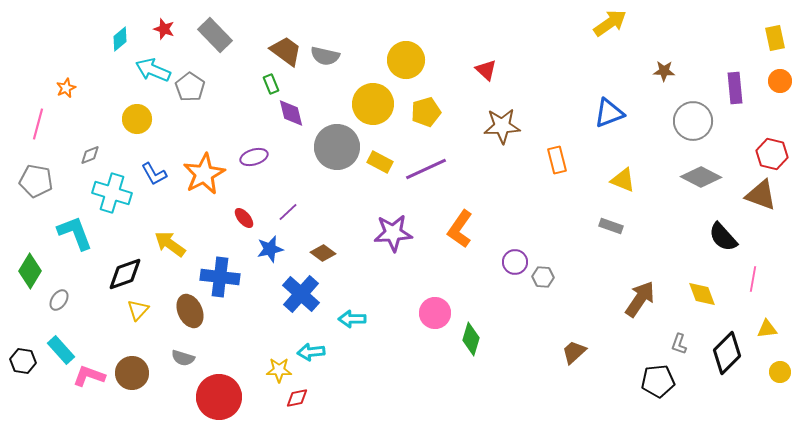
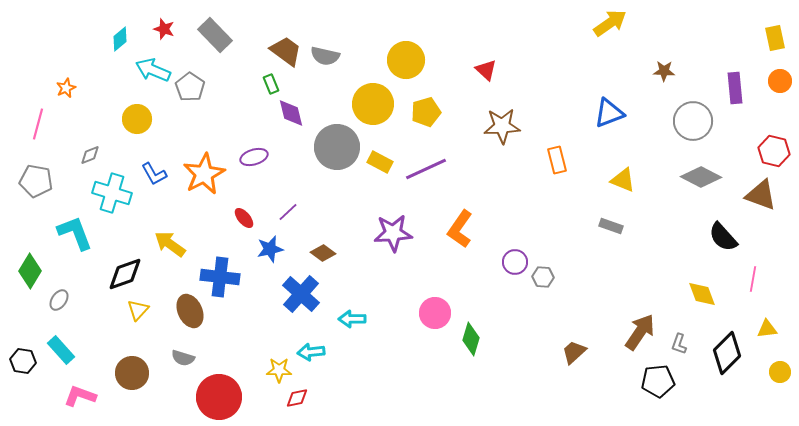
red hexagon at (772, 154): moved 2 px right, 3 px up
brown arrow at (640, 299): moved 33 px down
pink L-shape at (89, 376): moved 9 px left, 20 px down
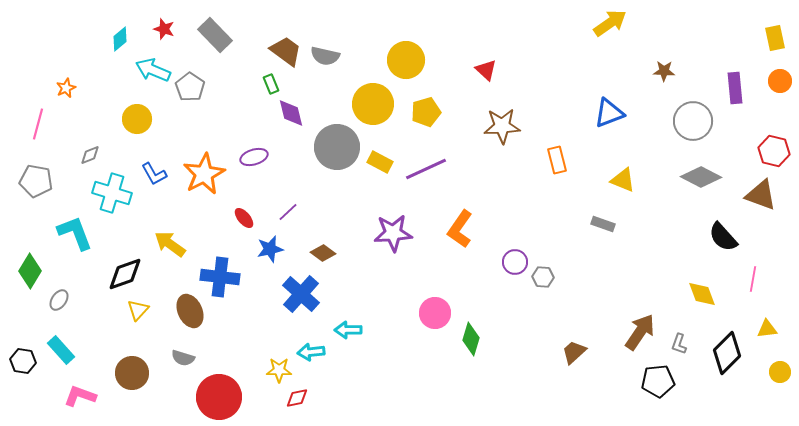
gray rectangle at (611, 226): moved 8 px left, 2 px up
cyan arrow at (352, 319): moved 4 px left, 11 px down
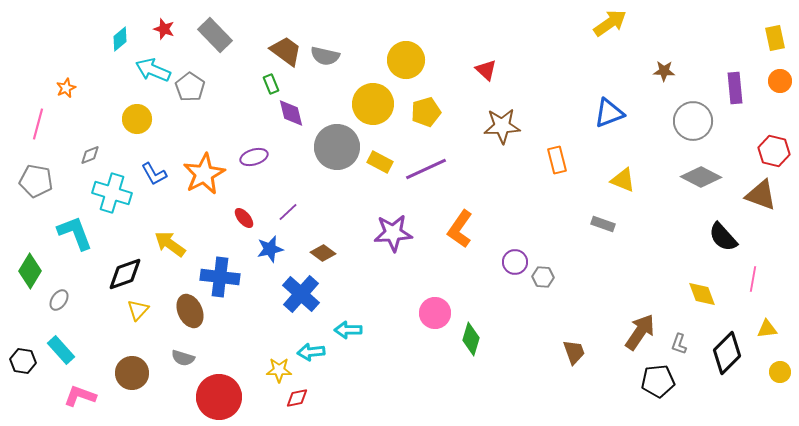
brown trapezoid at (574, 352): rotated 112 degrees clockwise
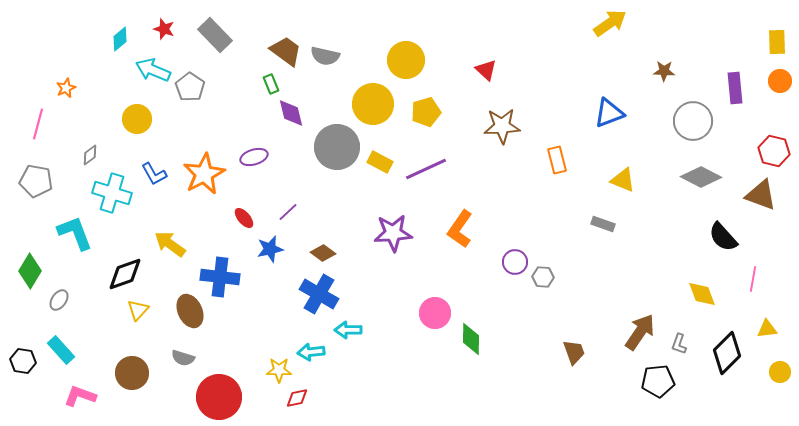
yellow rectangle at (775, 38): moved 2 px right, 4 px down; rotated 10 degrees clockwise
gray diamond at (90, 155): rotated 15 degrees counterclockwise
blue cross at (301, 294): moved 18 px right; rotated 12 degrees counterclockwise
green diamond at (471, 339): rotated 16 degrees counterclockwise
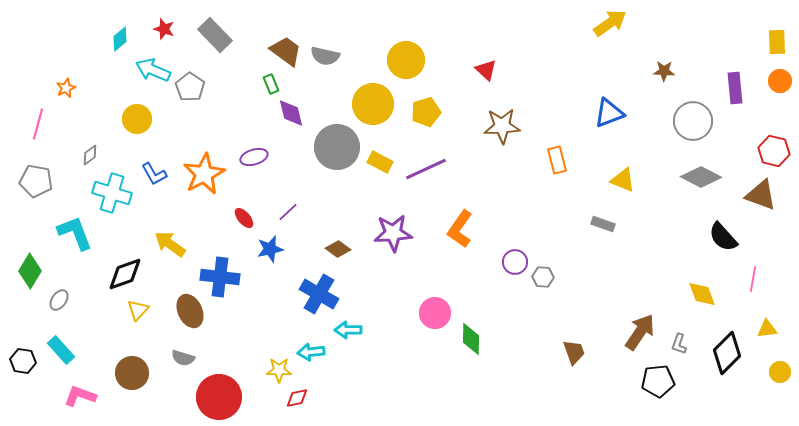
brown diamond at (323, 253): moved 15 px right, 4 px up
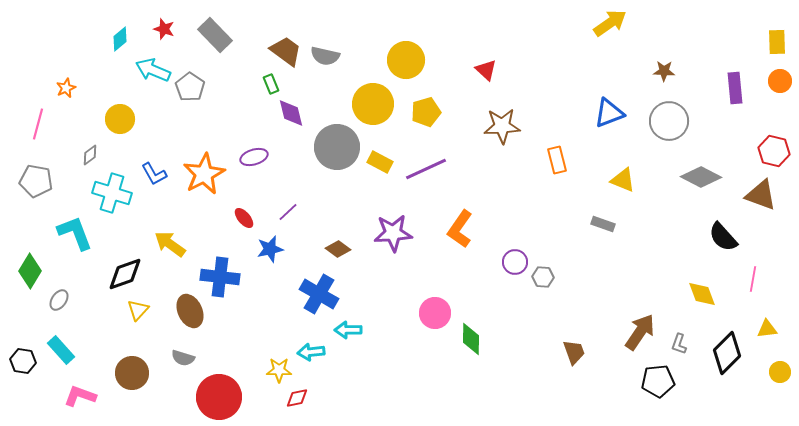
yellow circle at (137, 119): moved 17 px left
gray circle at (693, 121): moved 24 px left
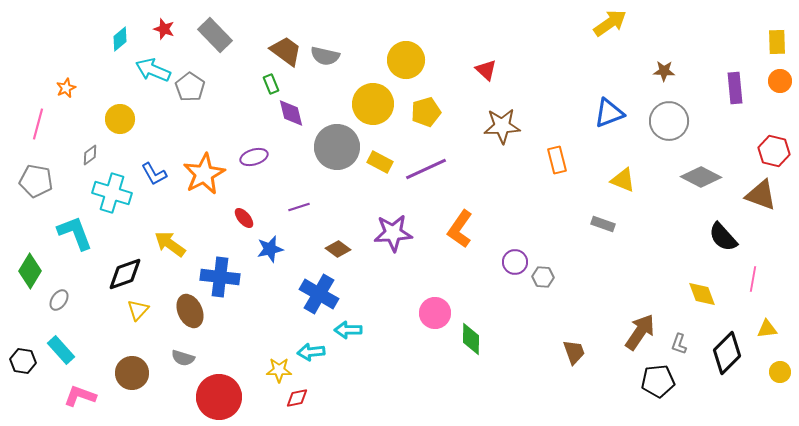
purple line at (288, 212): moved 11 px right, 5 px up; rotated 25 degrees clockwise
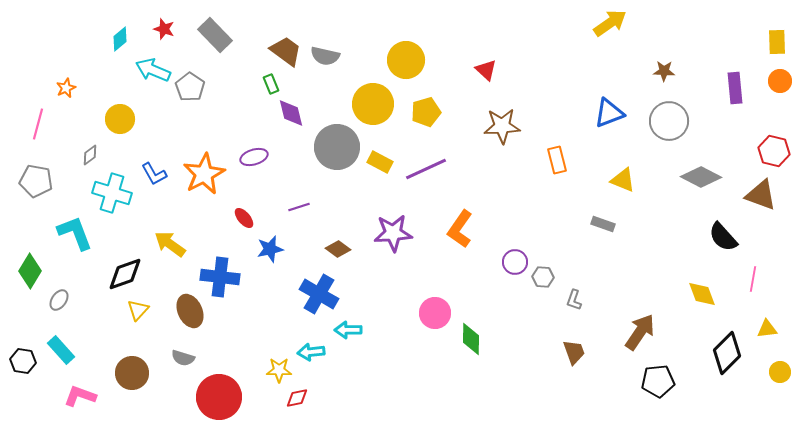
gray L-shape at (679, 344): moved 105 px left, 44 px up
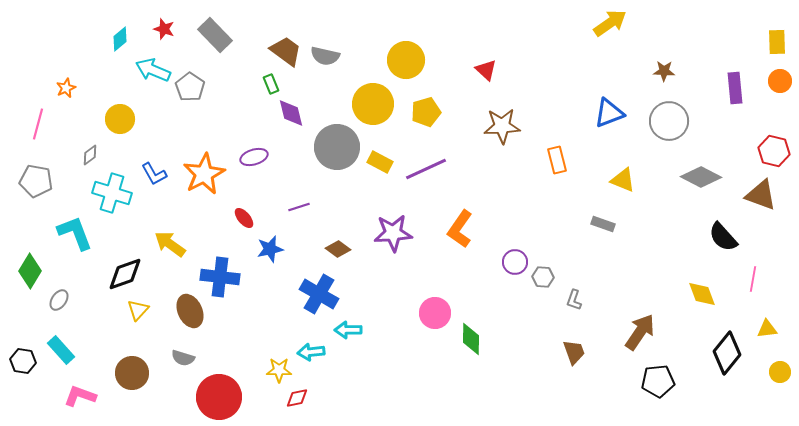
black diamond at (727, 353): rotated 6 degrees counterclockwise
